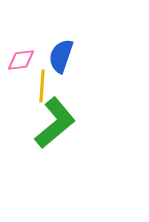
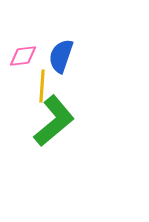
pink diamond: moved 2 px right, 4 px up
green L-shape: moved 1 px left, 2 px up
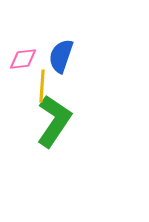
pink diamond: moved 3 px down
green L-shape: rotated 16 degrees counterclockwise
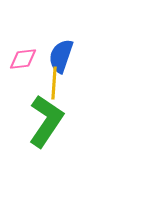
yellow line: moved 12 px right, 3 px up
green L-shape: moved 8 px left
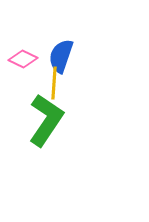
pink diamond: rotated 32 degrees clockwise
green L-shape: moved 1 px up
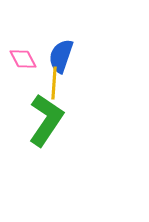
pink diamond: rotated 36 degrees clockwise
